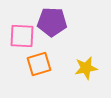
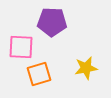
pink square: moved 1 px left, 11 px down
orange square: moved 10 px down
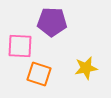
pink square: moved 1 px left, 1 px up
orange square: rotated 35 degrees clockwise
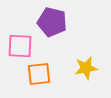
purple pentagon: rotated 12 degrees clockwise
orange square: rotated 25 degrees counterclockwise
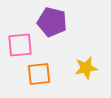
pink square: moved 1 px up; rotated 8 degrees counterclockwise
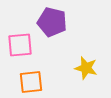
yellow star: rotated 25 degrees clockwise
orange square: moved 8 px left, 8 px down
